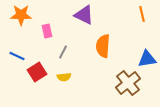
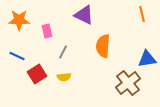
orange star: moved 2 px left, 5 px down
red square: moved 2 px down
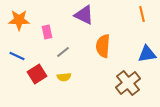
pink rectangle: moved 1 px down
gray line: rotated 24 degrees clockwise
blue triangle: moved 5 px up
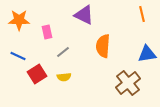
blue line: moved 1 px right
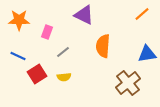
orange line: rotated 63 degrees clockwise
pink rectangle: rotated 32 degrees clockwise
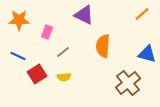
blue triangle: rotated 24 degrees clockwise
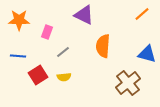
blue line: rotated 21 degrees counterclockwise
red square: moved 1 px right, 1 px down
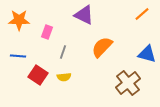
orange semicircle: moved 1 px left, 1 px down; rotated 40 degrees clockwise
gray line: rotated 32 degrees counterclockwise
red square: rotated 24 degrees counterclockwise
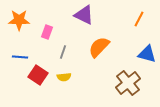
orange line: moved 3 px left, 5 px down; rotated 21 degrees counterclockwise
orange semicircle: moved 3 px left
blue line: moved 2 px right, 1 px down
